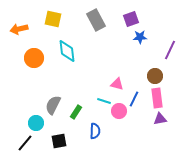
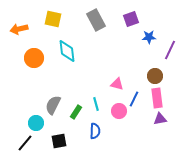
blue star: moved 9 px right
cyan line: moved 8 px left, 3 px down; rotated 56 degrees clockwise
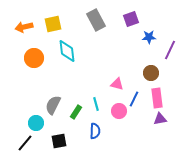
yellow square: moved 5 px down; rotated 24 degrees counterclockwise
orange arrow: moved 5 px right, 2 px up
brown circle: moved 4 px left, 3 px up
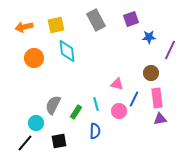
yellow square: moved 3 px right, 1 px down
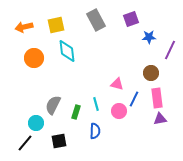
green rectangle: rotated 16 degrees counterclockwise
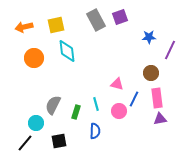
purple square: moved 11 px left, 2 px up
